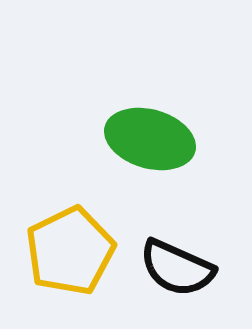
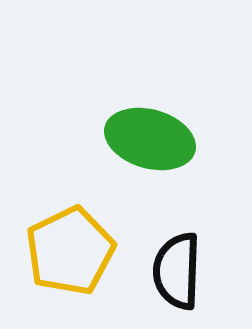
black semicircle: moved 3 px down; rotated 68 degrees clockwise
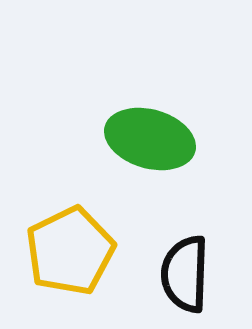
black semicircle: moved 8 px right, 3 px down
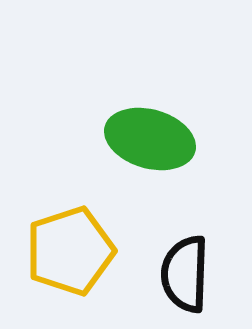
yellow pentagon: rotated 8 degrees clockwise
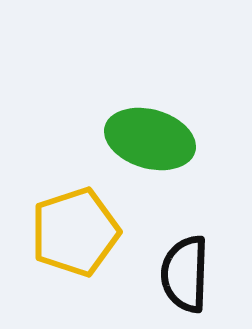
yellow pentagon: moved 5 px right, 19 px up
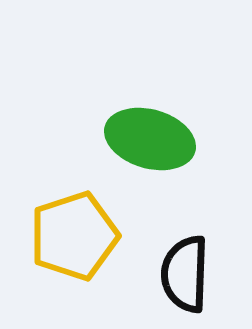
yellow pentagon: moved 1 px left, 4 px down
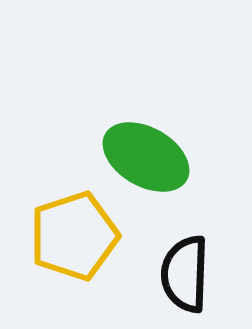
green ellipse: moved 4 px left, 18 px down; rotated 14 degrees clockwise
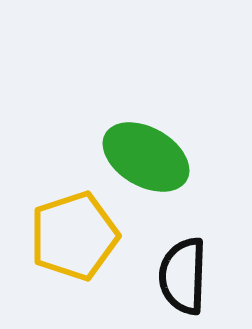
black semicircle: moved 2 px left, 2 px down
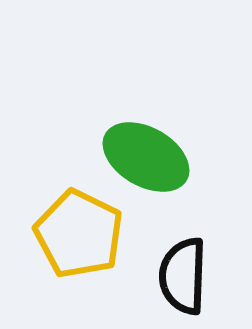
yellow pentagon: moved 5 px right, 2 px up; rotated 28 degrees counterclockwise
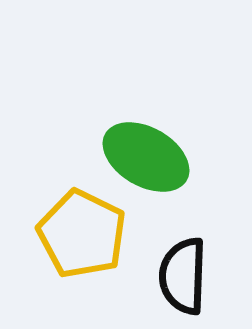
yellow pentagon: moved 3 px right
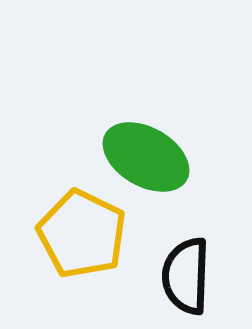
black semicircle: moved 3 px right
